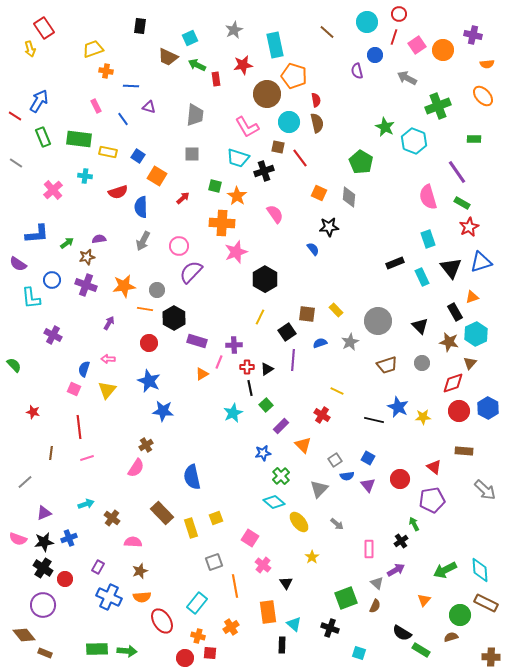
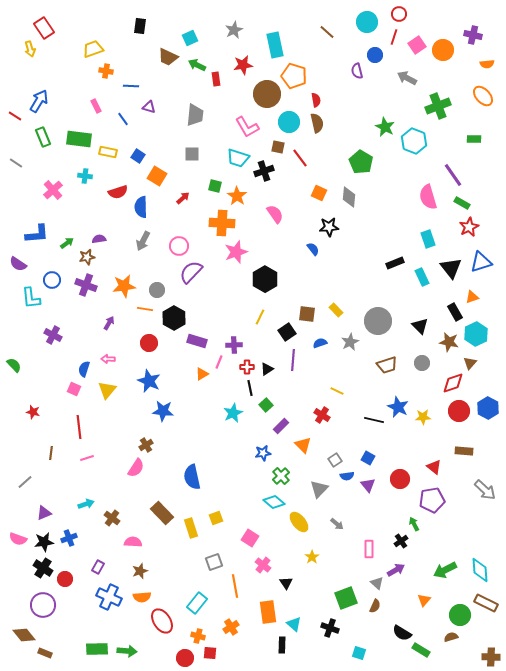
purple line at (457, 172): moved 4 px left, 3 px down
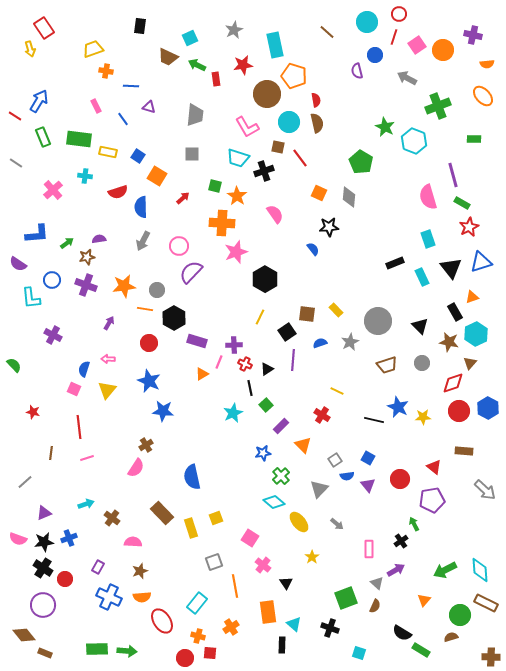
purple line at (453, 175): rotated 20 degrees clockwise
red cross at (247, 367): moved 2 px left, 3 px up; rotated 24 degrees clockwise
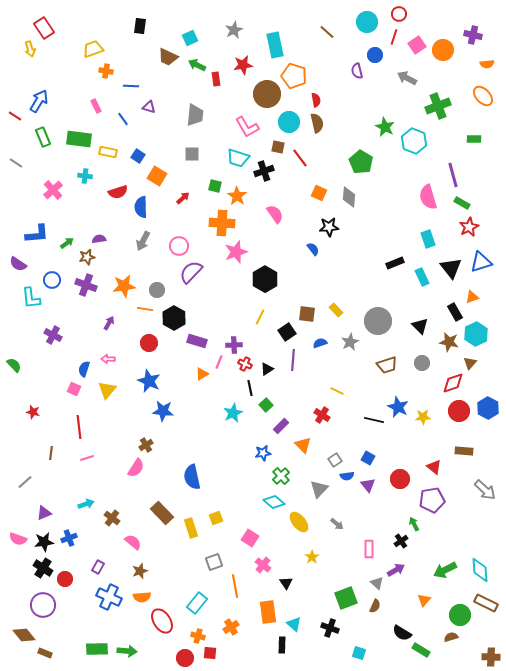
pink semicircle at (133, 542): rotated 36 degrees clockwise
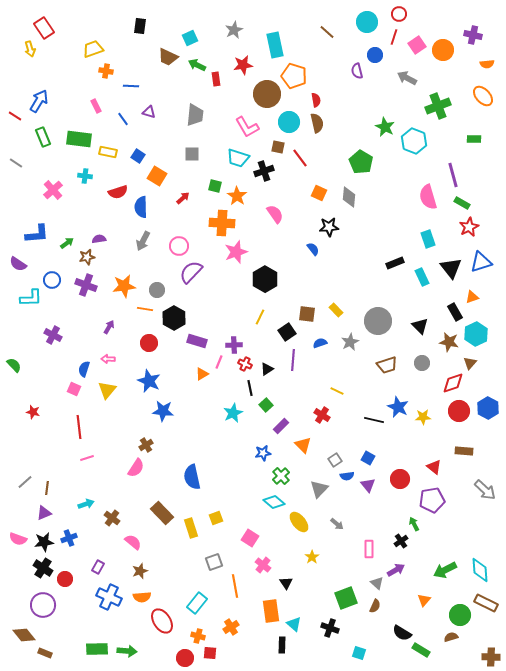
purple triangle at (149, 107): moved 5 px down
cyan L-shape at (31, 298): rotated 85 degrees counterclockwise
purple arrow at (109, 323): moved 4 px down
brown line at (51, 453): moved 4 px left, 35 px down
orange rectangle at (268, 612): moved 3 px right, 1 px up
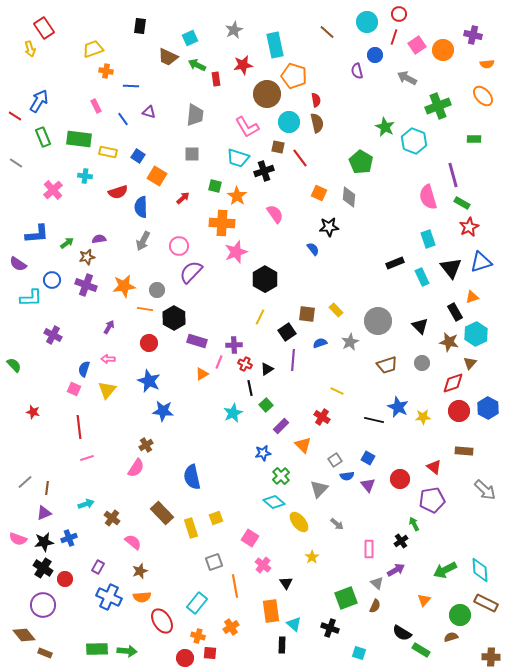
red cross at (322, 415): moved 2 px down
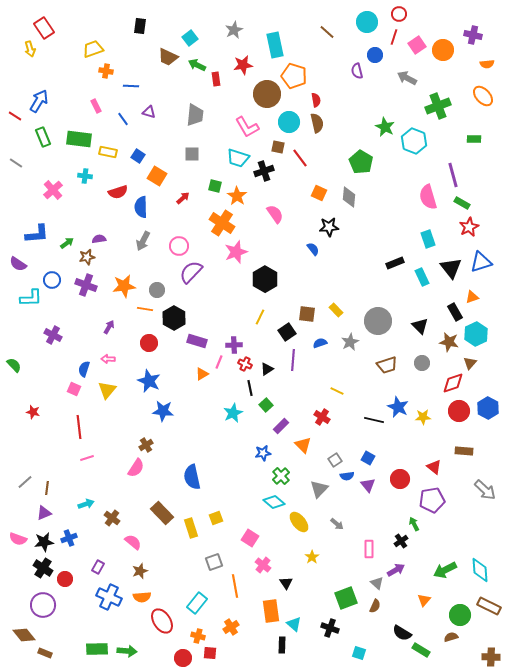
cyan square at (190, 38): rotated 14 degrees counterclockwise
orange cross at (222, 223): rotated 30 degrees clockwise
brown rectangle at (486, 603): moved 3 px right, 3 px down
red circle at (185, 658): moved 2 px left
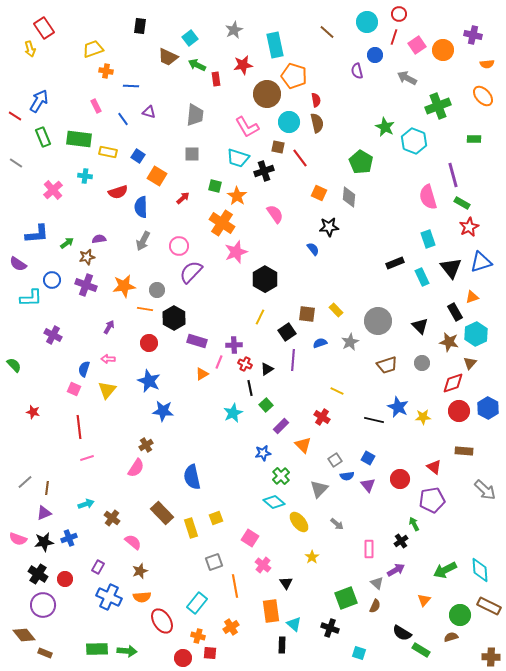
black cross at (43, 568): moved 5 px left, 6 px down
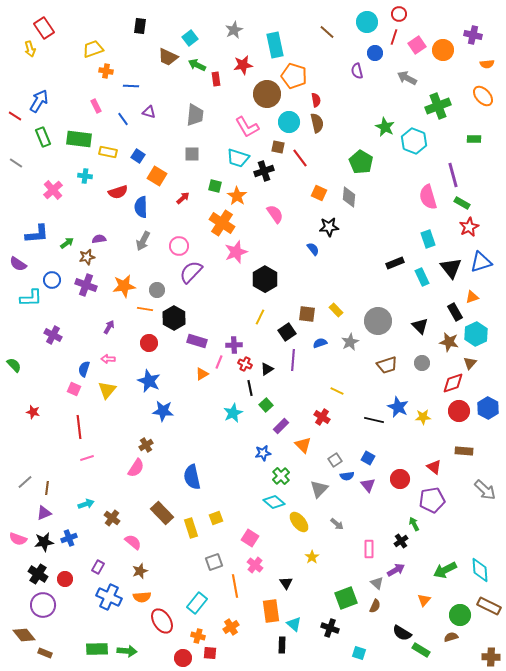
blue circle at (375, 55): moved 2 px up
pink cross at (263, 565): moved 8 px left
